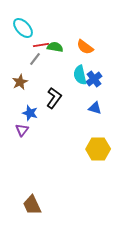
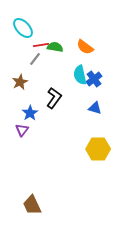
blue star: rotated 21 degrees clockwise
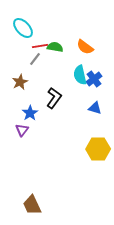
red line: moved 1 px left, 1 px down
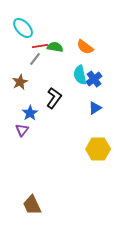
blue triangle: rotated 48 degrees counterclockwise
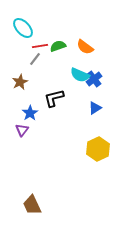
green semicircle: moved 3 px right, 1 px up; rotated 28 degrees counterclockwise
cyan semicircle: rotated 54 degrees counterclockwise
black L-shape: rotated 140 degrees counterclockwise
yellow hexagon: rotated 25 degrees counterclockwise
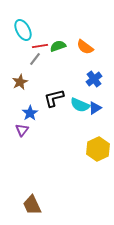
cyan ellipse: moved 2 px down; rotated 15 degrees clockwise
cyan semicircle: moved 30 px down
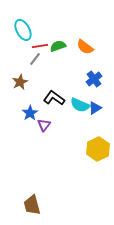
black L-shape: rotated 50 degrees clockwise
purple triangle: moved 22 px right, 5 px up
brown trapezoid: rotated 10 degrees clockwise
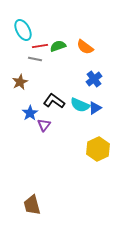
gray line: rotated 64 degrees clockwise
black L-shape: moved 3 px down
